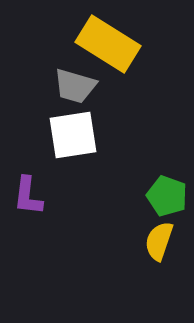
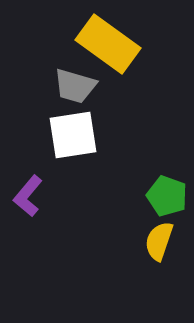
yellow rectangle: rotated 4 degrees clockwise
purple L-shape: rotated 33 degrees clockwise
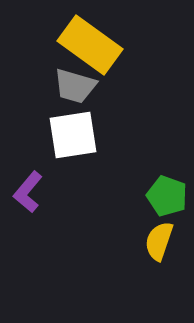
yellow rectangle: moved 18 px left, 1 px down
purple L-shape: moved 4 px up
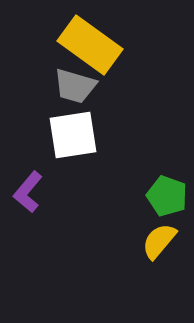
yellow semicircle: rotated 21 degrees clockwise
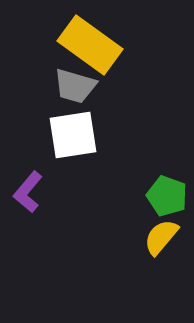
yellow semicircle: moved 2 px right, 4 px up
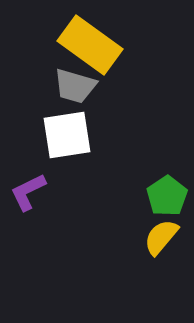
white square: moved 6 px left
purple L-shape: rotated 24 degrees clockwise
green pentagon: rotated 18 degrees clockwise
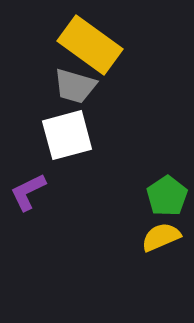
white square: rotated 6 degrees counterclockwise
yellow semicircle: rotated 27 degrees clockwise
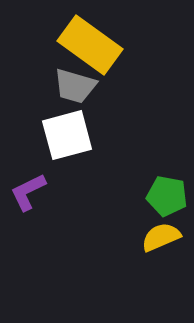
green pentagon: rotated 27 degrees counterclockwise
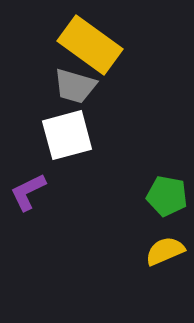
yellow semicircle: moved 4 px right, 14 px down
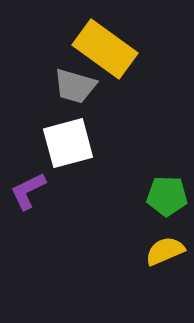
yellow rectangle: moved 15 px right, 4 px down
white square: moved 1 px right, 8 px down
purple L-shape: moved 1 px up
green pentagon: rotated 9 degrees counterclockwise
